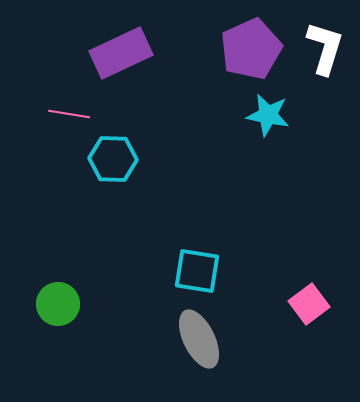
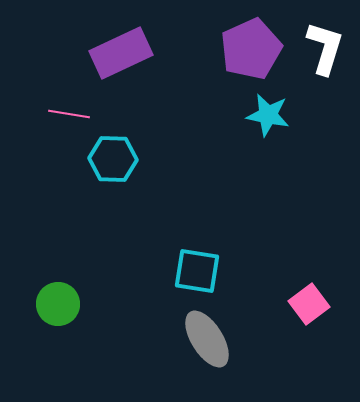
gray ellipse: moved 8 px right; rotated 6 degrees counterclockwise
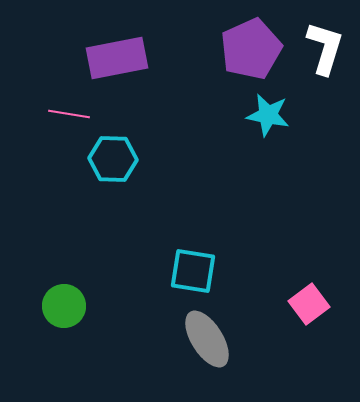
purple rectangle: moved 4 px left, 5 px down; rotated 14 degrees clockwise
cyan square: moved 4 px left
green circle: moved 6 px right, 2 px down
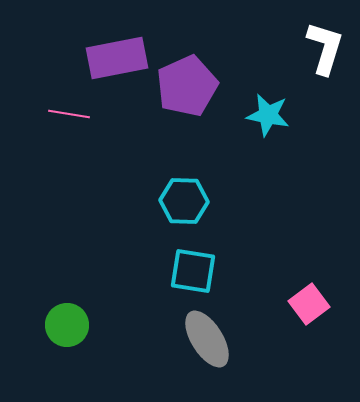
purple pentagon: moved 64 px left, 37 px down
cyan hexagon: moved 71 px right, 42 px down
green circle: moved 3 px right, 19 px down
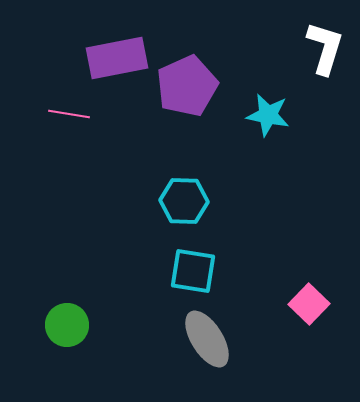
pink square: rotated 9 degrees counterclockwise
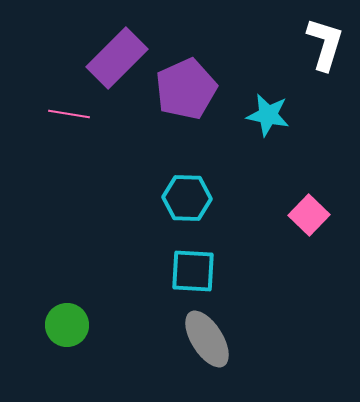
white L-shape: moved 4 px up
purple rectangle: rotated 34 degrees counterclockwise
purple pentagon: moved 1 px left, 3 px down
cyan hexagon: moved 3 px right, 3 px up
cyan square: rotated 6 degrees counterclockwise
pink square: moved 89 px up
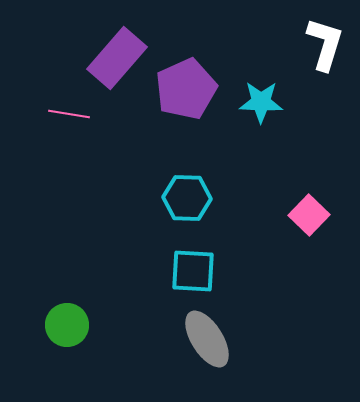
purple rectangle: rotated 4 degrees counterclockwise
cyan star: moved 7 px left, 13 px up; rotated 9 degrees counterclockwise
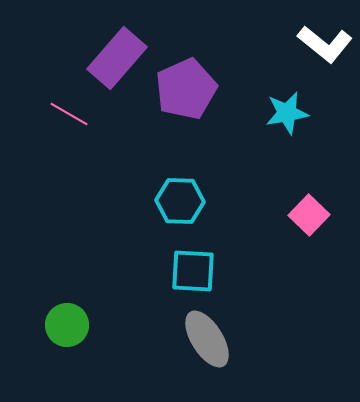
white L-shape: rotated 112 degrees clockwise
cyan star: moved 26 px right, 11 px down; rotated 12 degrees counterclockwise
pink line: rotated 21 degrees clockwise
cyan hexagon: moved 7 px left, 3 px down
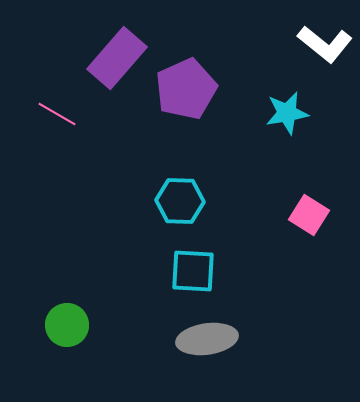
pink line: moved 12 px left
pink square: rotated 12 degrees counterclockwise
gray ellipse: rotated 66 degrees counterclockwise
